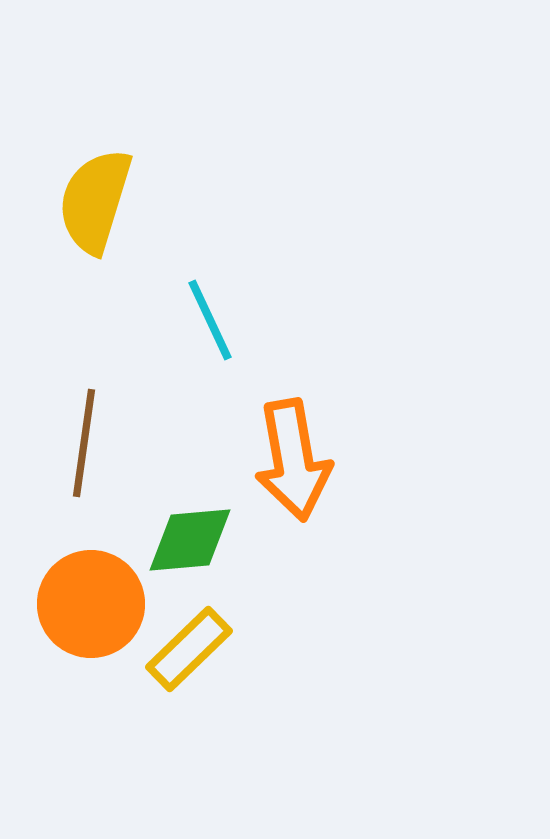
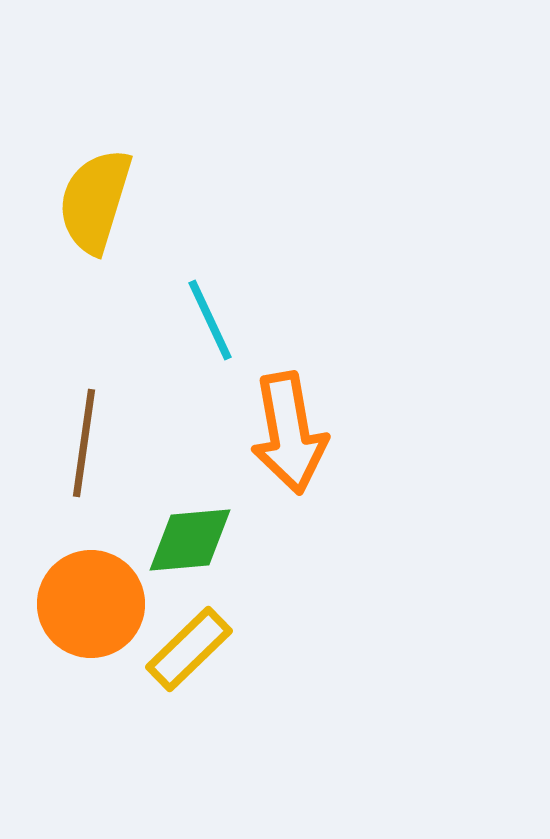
orange arrow: moved 4 px left, 27 px up
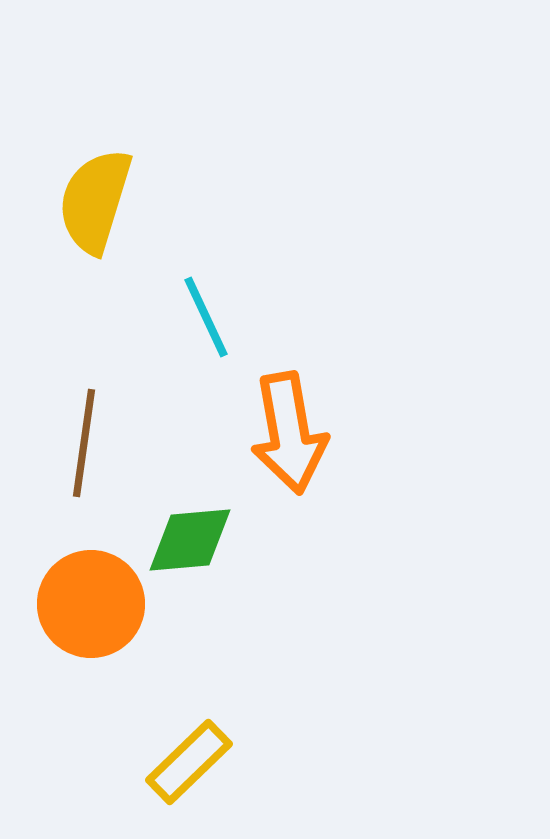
cyan line: moved 4 px left, 3 px up
yellow rectangle: moved 113 px down
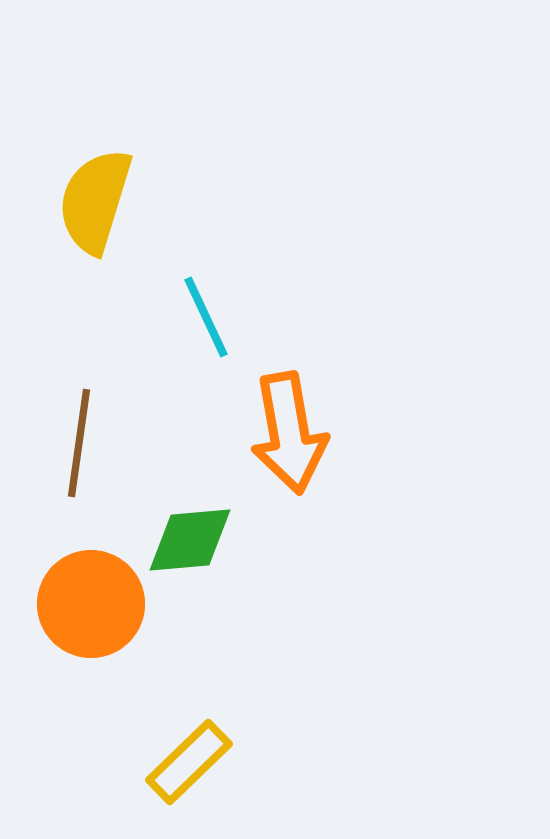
brown line: moved 5 px left
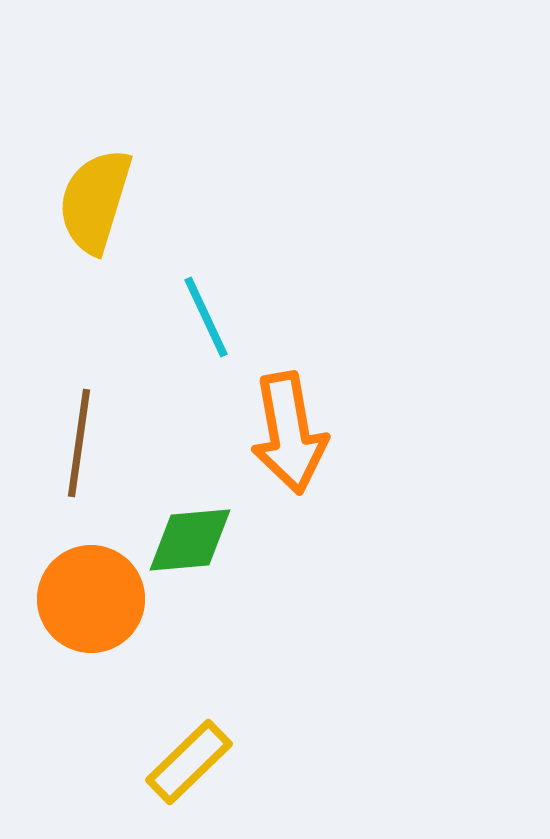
orange circle: moved 5 px up
